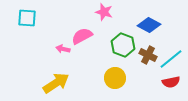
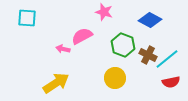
blue diamond: moved 1 px right, 5 px up
cyan line: moved 4 px left
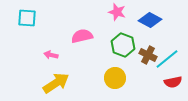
pink star: moved 13 px right
pink semicircle: rotated 15 degrees clockwise
pink arrow: moved 12 px left, 6 px down
red semicircle: moved 2 px right
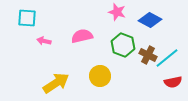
pink arrow: moved 7 px left, 14 px up
cyan line: moved 1 px up
yellow circle: moved 15 px left, 2 px up
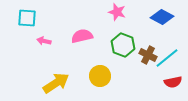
blue diamond: moved 12 px right, 3 px up
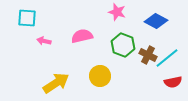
blue diamond: moved 6 px left, 4 px down
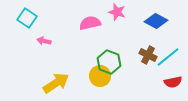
cyan square: rotated 30 degrees clockwise
pink semicircle: moved 8 px right, 13 px up
green hexagon: moved 14 px left, 17 px down
cyan line: moved 1 px right, 1 px up
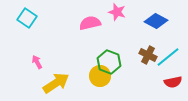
pink arrow: moved 7 px left, 21 px down; rotated 48 degrees clockwise
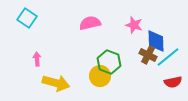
pink star: moved 17 px right, 13 px down
blue diamond: moved 20 px down; rotated 60 degrees clockwise
pink arrow: moved 3 px up; rotated 24 degrees clockwise
yellow arrow: rotated 48 degrees clockwise
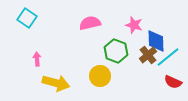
brown cross: rotated 24 degrees clockwise
green hexagon: moved 7 px right, 11 px up
red semicircle: rotated 36 degrees clockwise
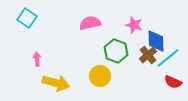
cyan line: moved 1 px down
